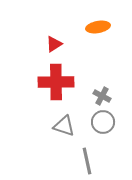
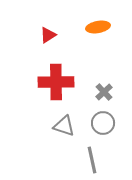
red triangle: moved 6 px left, 9 px up
gray cross: moved 2 px right, 4 px up; rotated 18 degrees clockwise
gray circle: moved 1 px down
gray line: moved 5 px right, 1 px up
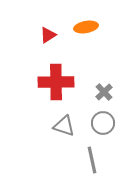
orange ellipse: moved 12 px left
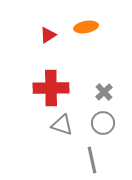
red cross: moved 5 px left, 6 px down
gray triangle: moved 2 px left, 1 px up
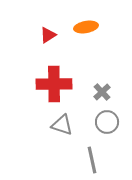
red cross: moved 3 px right, 4 px up
gray cross: moved 2 px left
gray circle: moved 4 px right, 1 px up
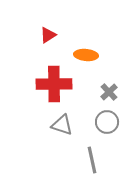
orange ellipse: moved 28 px down; rotated 15 degrees clockwise
gray cross: moved 7 px right
